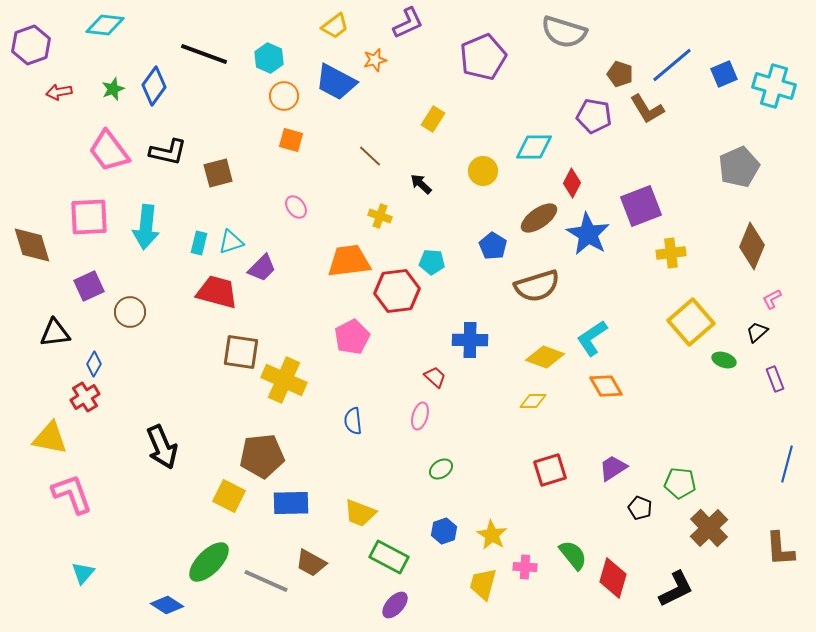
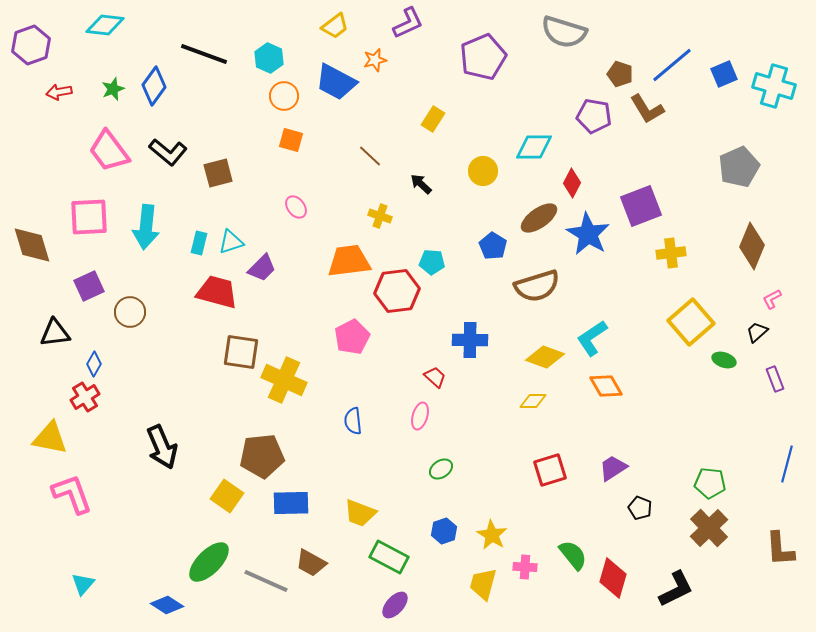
black L-shape at (168, 152): rotated 27 degrees clockwise
green pentagon at (680, 483): moved 30 px right
yellow square at (229, 496): moved 2 px left; rotated 8 degrees clockwise
cyan triangle at (83, 573): moved 11 px down
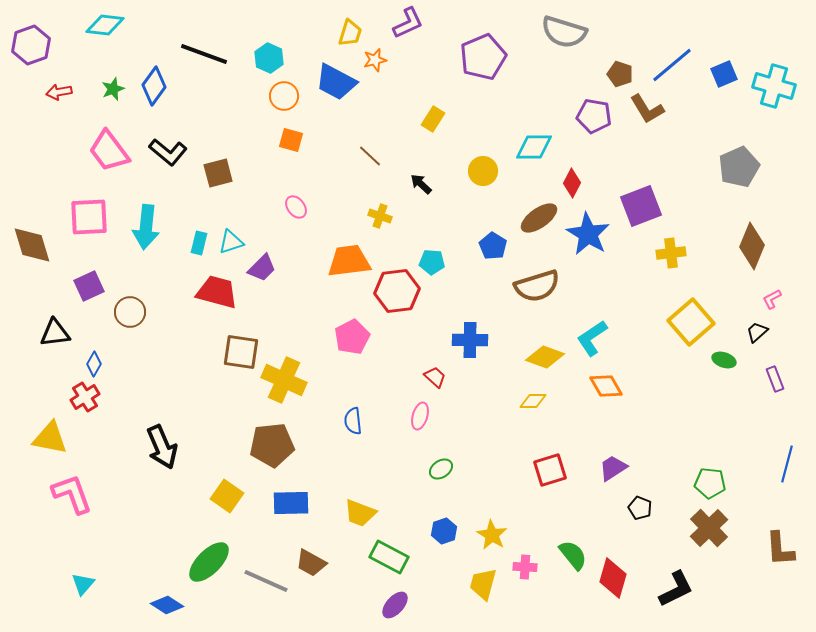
yellow trapezoid at (335, 26): moved 15 px right, 7 px down; rotated 36 degrees counterclockwise
brown pentagon at (262, 456): moved 10 px right, 11 px up
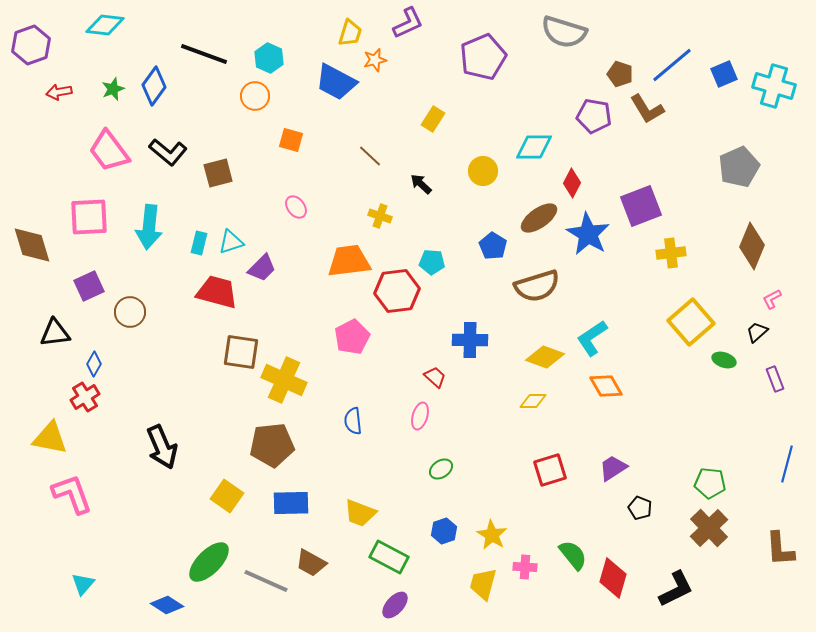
orange circle at (284, 96): moved 29 px left
cyan arrow at (146, 227): moved 3 px right
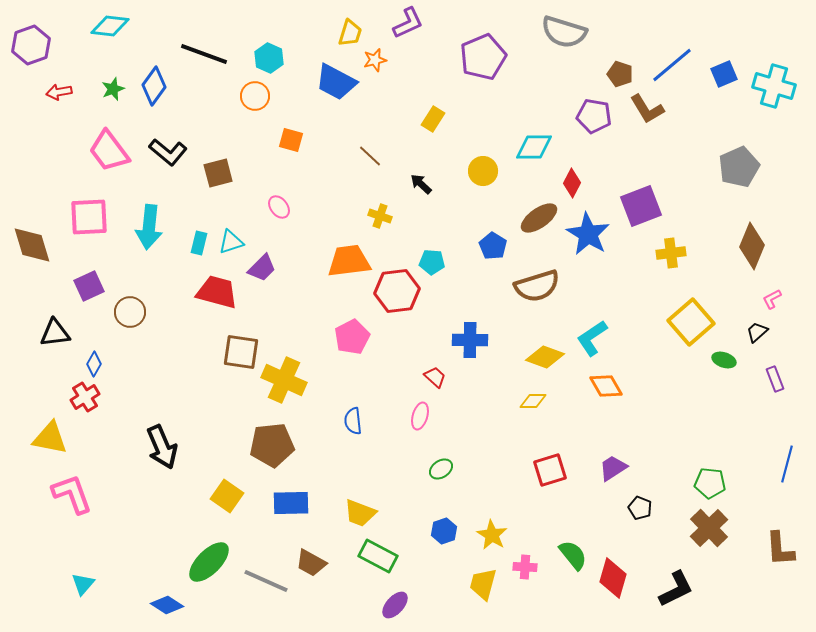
cyan diamond at (105, 25): moved 5 px right, 1 px down
pink ellipse at (296, 207): moved 17 px left
green rectangle at (389, 557): moved 11 px left, 1 px up
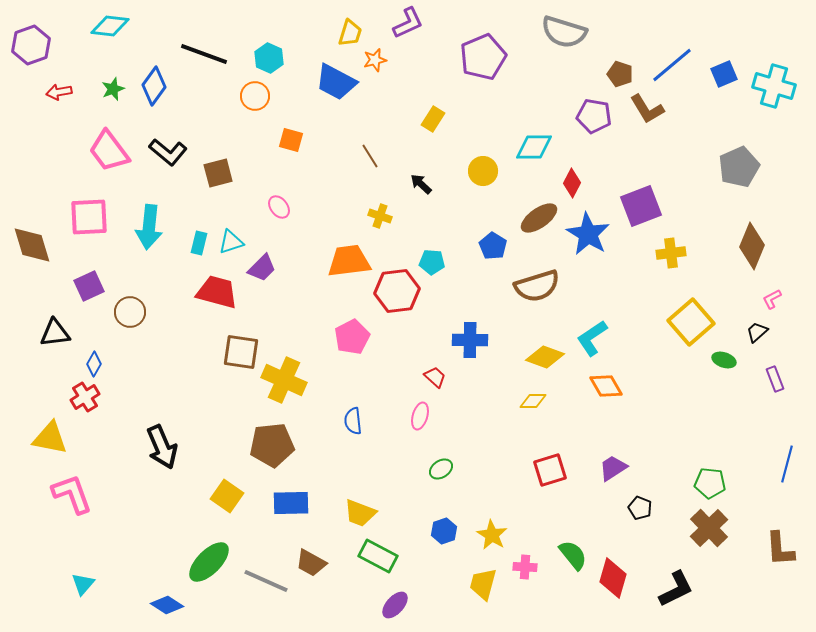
brown line at (370, 156): rotated 15 degrees clockwise
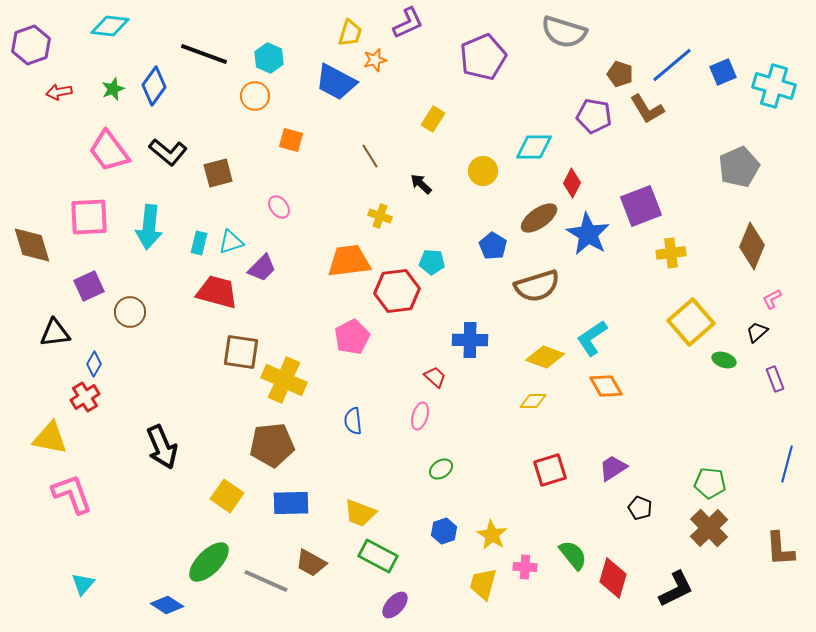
blue square at (724, 74): moved 1 px left, 2 px up
